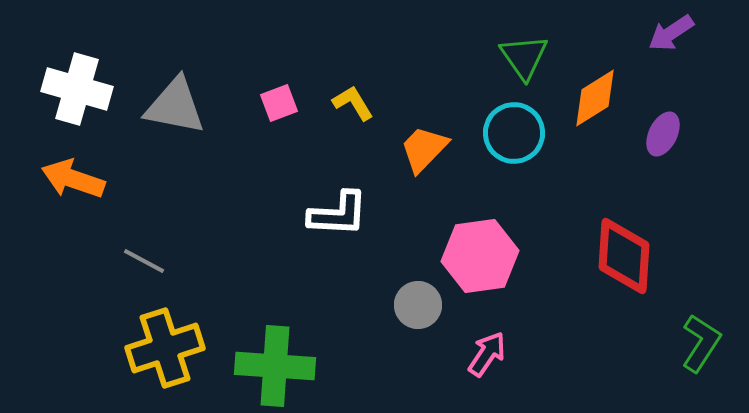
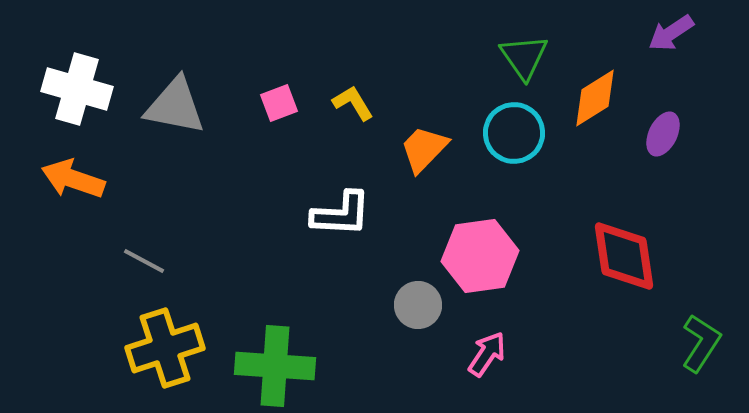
white L-shape: moved 3 px right
red diamond: rotated 12 degrees counterclockwise
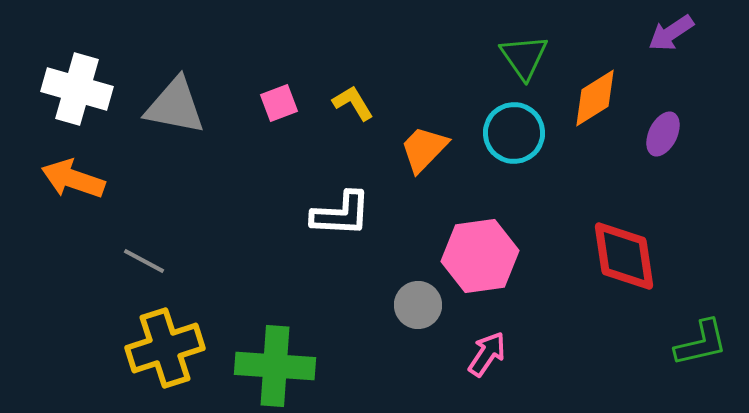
green L-shape: rotated 44 degrees clockwise
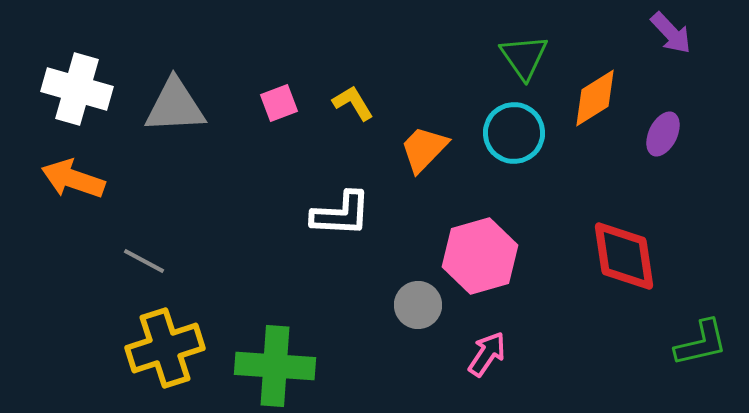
purple arrow: rotated 99 degrees counterclockwise
gray triangle: rotated 14 degrees counterclockwise
pink hexagon: rotated 8 degrees counterclockwise
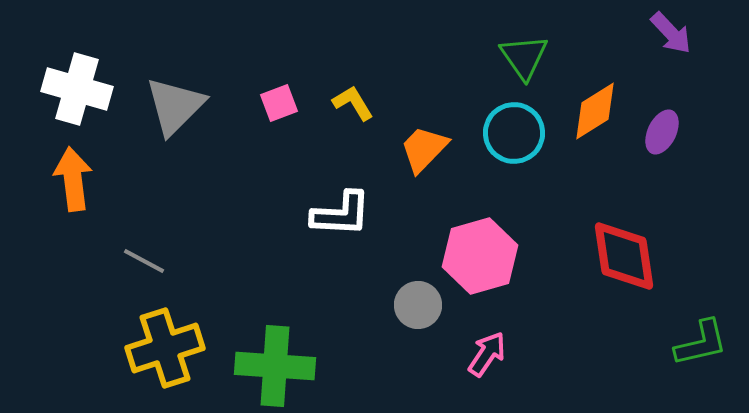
orange diamond: moved 13 px down
gray triangle: rotated 42 degrees counterclockwise
purple ellipse: moved 1 px left, 2 px up
orange arrow: rotated 64 degrees clockwise
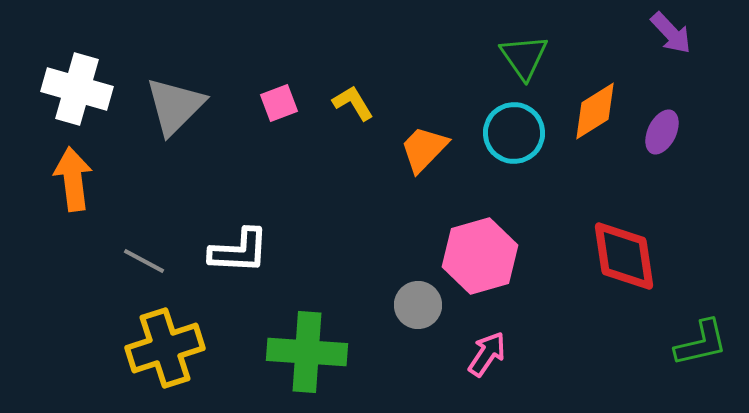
white L-shape: moved 102 px left, 37 px down
green cross: moved 32 px right, 14 px up
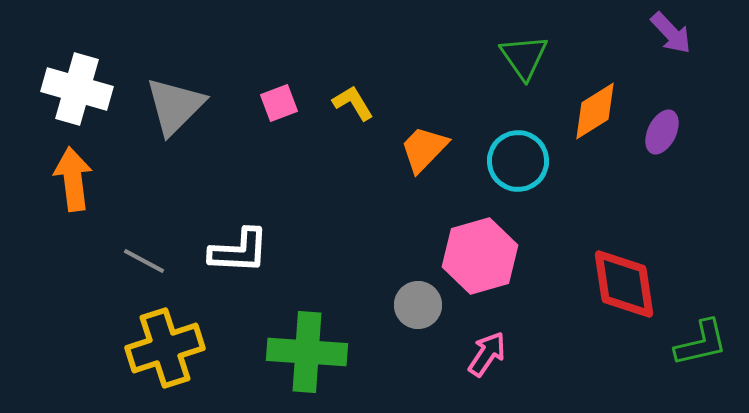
cyan circle: moved 4 px right, 28 px down
red diamond: moved 28 px down
